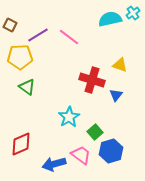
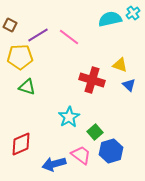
green triangle: rotated 18 degrees counterclockwise
blue triangle: moved 13 px right, 10 px up; rotated 24 degrees counterclockwise
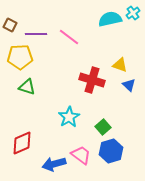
purple line: moved 2 px left, 1 px up; rotated 30 degrees clockwise
green square: moved 8 px right, 5 px up
red diamond: moved 1 px right, 1 px up
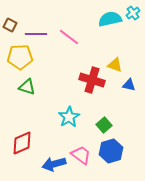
yellow triangle: moved 5 px left
blue triangle: rotated 32 degrees counterclockwise
green square: moved 1 px right, 2 px up
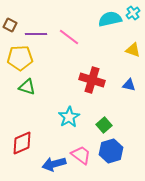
yellow pentagon: moved 1 px down
yellow triangle: moved 18 px right, 15 px up
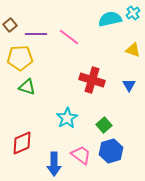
brown square: rotated 24 degrees clockwise
blue triangle: rotated 48 degrees clockwise
cyan star: moved 2 px left, 1 px down
blue arrow: rotated 75 degrees counterclockwise
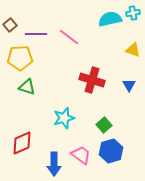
cyan cross: rotated 24 degrees clockwise
cyan star: moved 3 px left; rotated 15 degrees clockwise
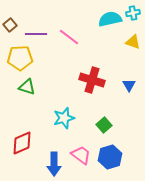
yellow triangle: moved 8 px up
blue hexagon: moved 1 px left, 6 px down
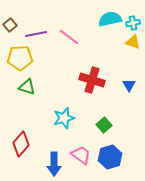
cyan cross: moved 10 px down
purple line: rotated 10 degrees counterclockwise
red diamond: moved 1 px left, 1 px down; rotated 25 degrees counterclockwise
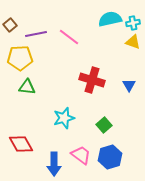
green triangle: rotated 12 degrees counterclockwise
red diamond: rotated 70 degrees counterclockwise
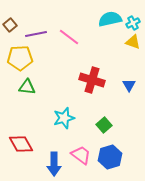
cyan cross: rotated 16 degrees counterclockwise
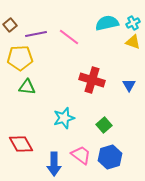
cyan semicircle: moved 3 px left, 4 px down
